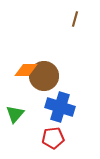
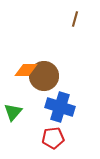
green triangle: moved 2 px left, 2 px up
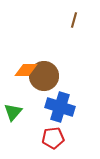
brown line: moved 1 px left, 1 px down
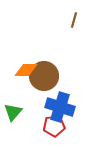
red pentagon: moved 1 px right, 12 px up
